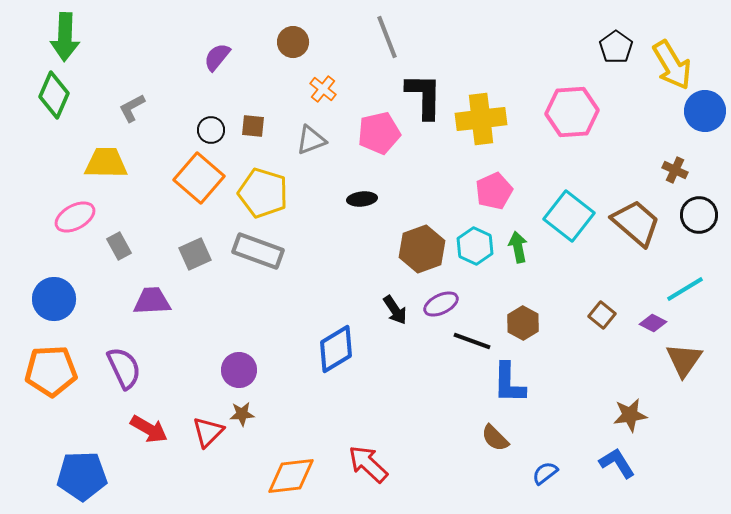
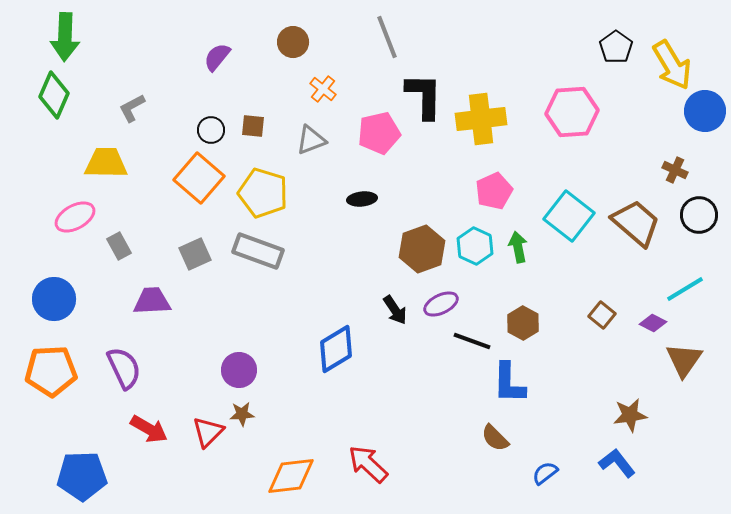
blue L-shape at (617, 463): rotated 6 degrees counterclockwise
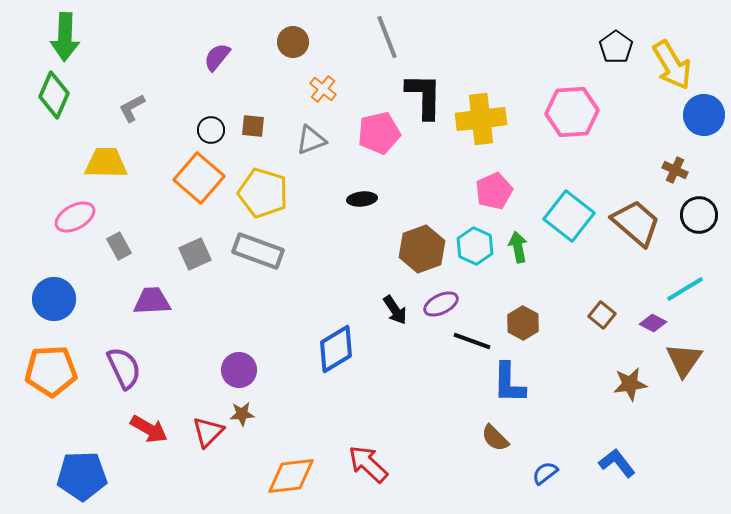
blue circle at (705, 111): moved 1 px left, 4 px down
brown star at (630, 415): moved 31 px up
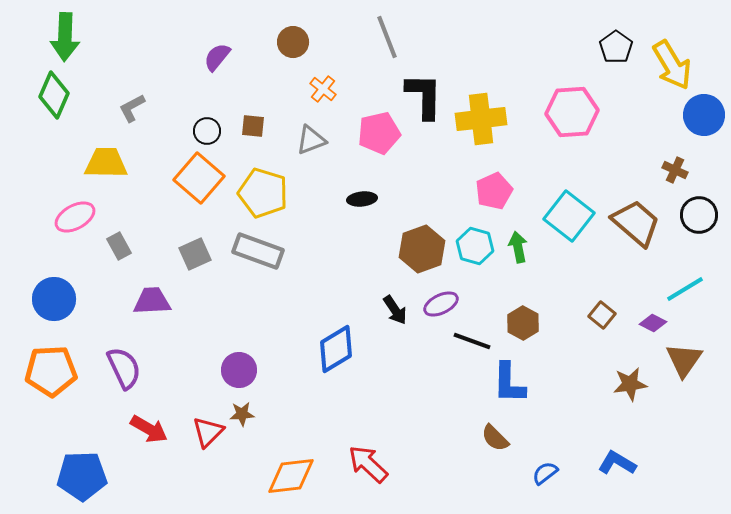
black circle at (211, 130): moved 4 px left, 1 px down
cyan hexagon at (475, 246): rotated 9 degrees counterclockwise
blue L-shape at (617, 463): rotated 21 degrees counterclockwise
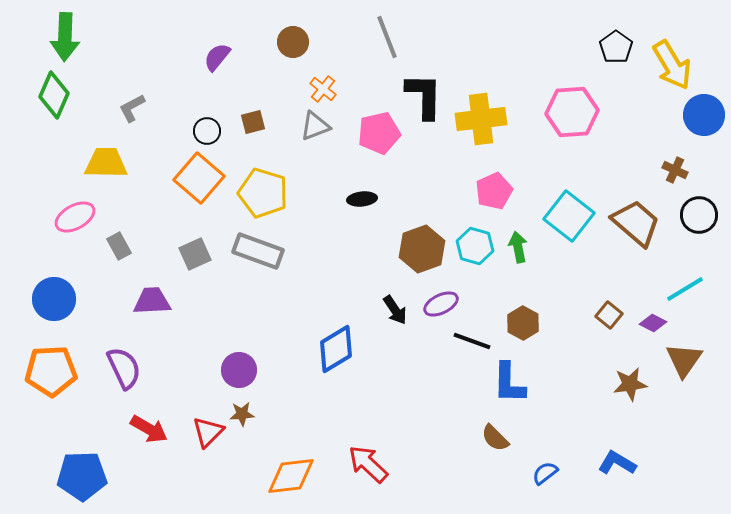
brown square at (253, 126): moved 4 px up; rotated 20 degrees counterclockwise
gray triangle at (311, 140): moved 4 px right, 14 px up
brown square at (602, 315): moved 7 px right
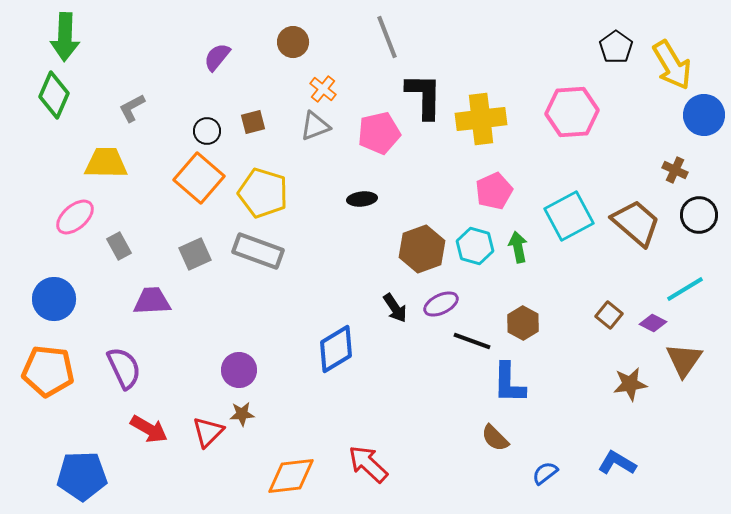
cyan square at (569, 216): rotated 24 degrees clockwise
pink ellipse at (75, 217): rotated 12 degrees counterclockwise
black arrow at (395, 310): moved 2 px up
orange pentagon at (51, 371): moved 3 px left; rotated 9 degrees clockwise
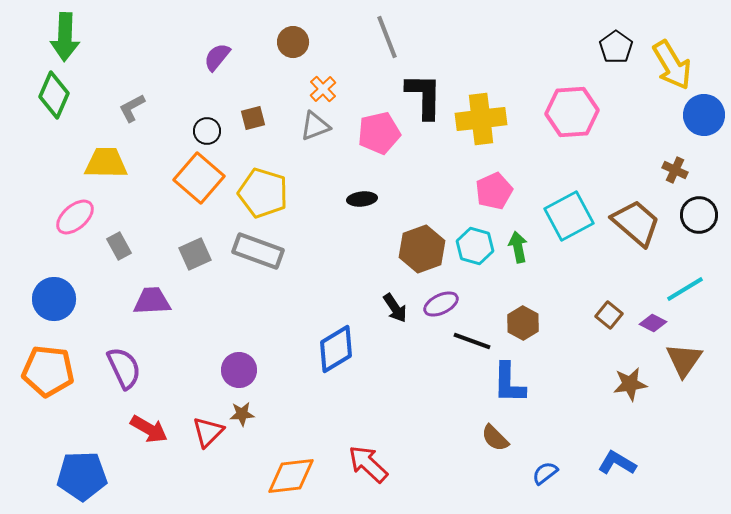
orange cross at (323, 89): rotated 8 degrees clockwise
brown square at (253, 122): moved 4 px up
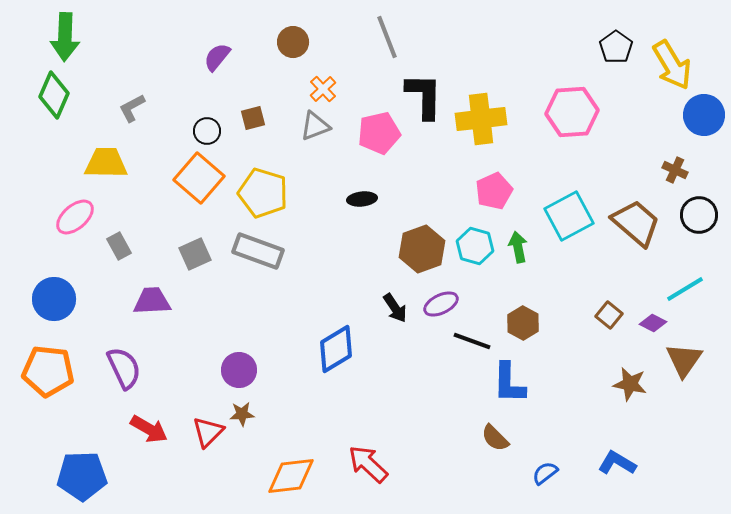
brown star at (630, 384): rotated 20 degrees clockwise
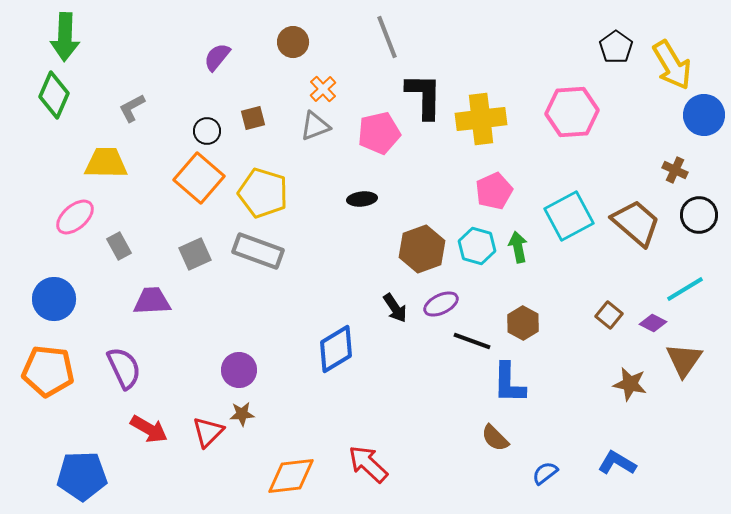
cyan hexagon at (475, 246): moved 2 px right
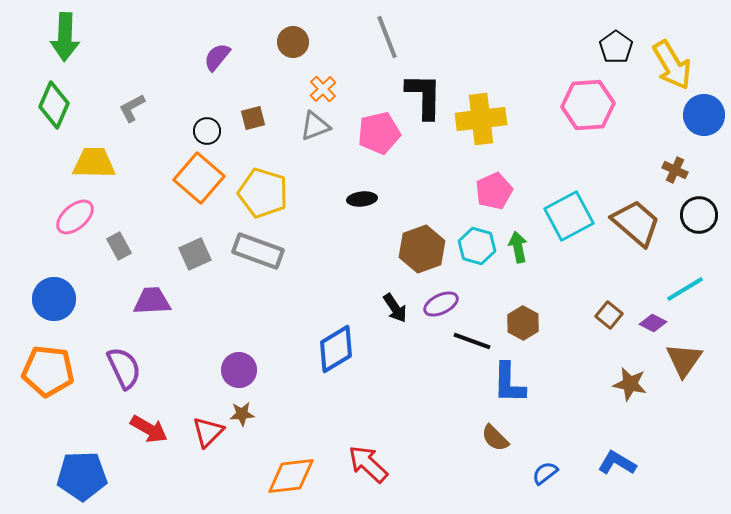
green diamond at (54, 95): moved 10 px down
pink hexagon at (572, 112): moved 16 px right, 7 px up
yellow trapezoid at (106, 163): moved 12 px left
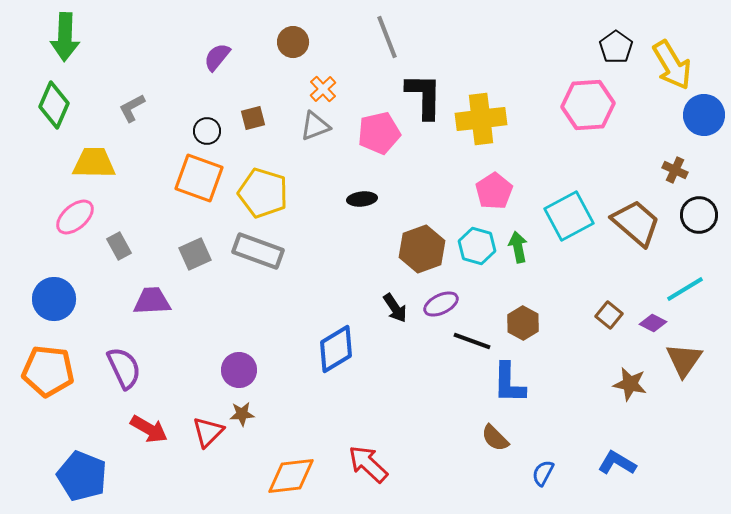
orange square at (199, 178): rotated 21 degrees counterclockwise
pink pentagon at (494, 191): rotated 9 degrees counterclockwise
blue semicircle at (545, 473): moved 2 px left; rotated 24 degrees counterclockwise
blue pentagon at (82, 476): rotated 24 degrees clockwise
